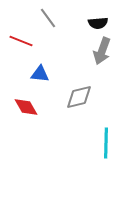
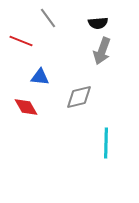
blue triangle: moved 3 px down
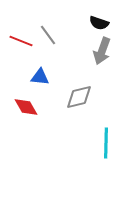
gray line: moved 17 px down
black semicircle: moved 1 px right; rotated 24 degrees clockwise
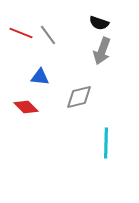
red line: moved 8 px up
red diamond: rotated 15 degrees counterclockwise
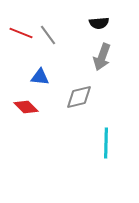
black semicircle: rotated 24 degrees counterclockwise
gray arrow: moved 6 px down
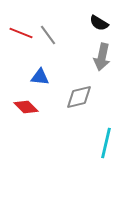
black semicircle: rotated 36 degrees clockwise
gray arrow: rotated 8 degrees counterclockwise
cyan line: rotated 12 degrees clockwise
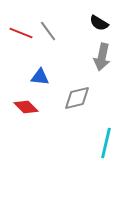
gray line: moved 4 px up
gray diamond: moved 2 px left, 1 px down
